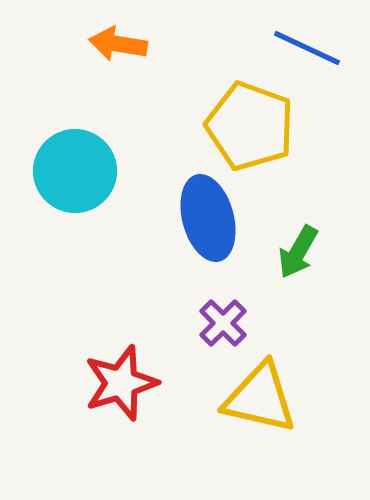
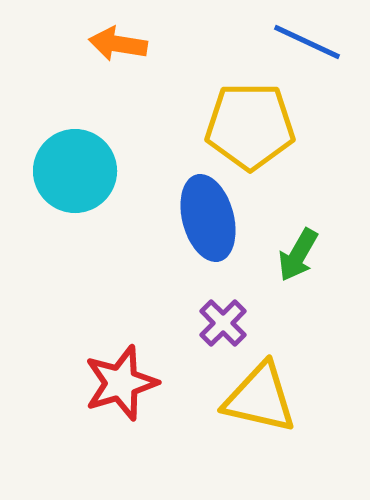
blue line: moved 6 px up
yellow pentagon: rotated 20 degrees counterclockwise
green arrow: moved 3 px down
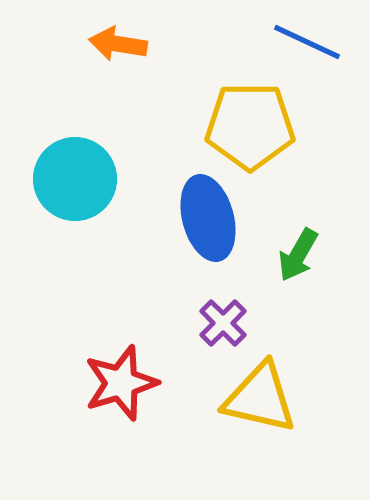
cyan circle: moved 8 px down
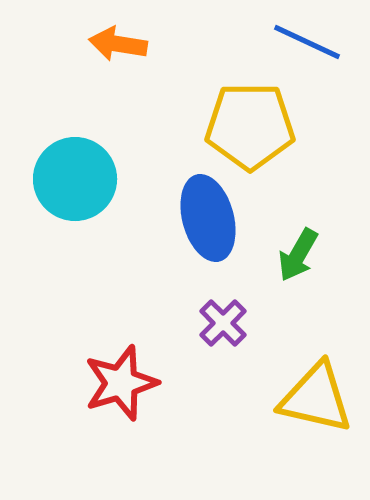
yellow triangle: moved 56 px right
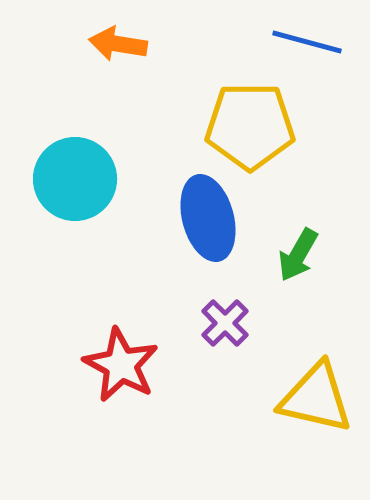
blue line: rotated 10 degrees counterclockwise
purple cross: moved 2 px right
red star: moved 18 px up; rotated 26 degrees counterclockwise
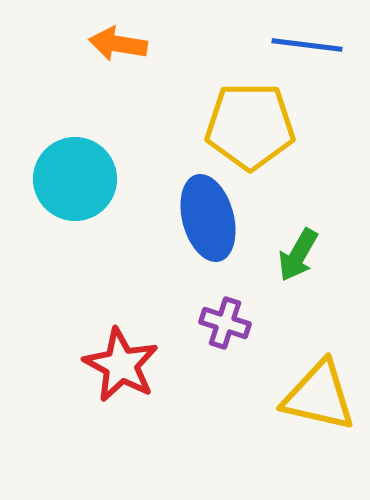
blue line: moved 3 px down; rotated 8 degrees counterclockwise
purple cross: rotated 27 degrees counterclockwise
yellow triangle: moved 3 px right, 2 px up
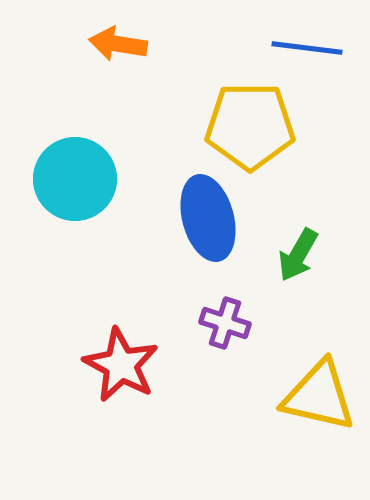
blue line: moved 3 px down
